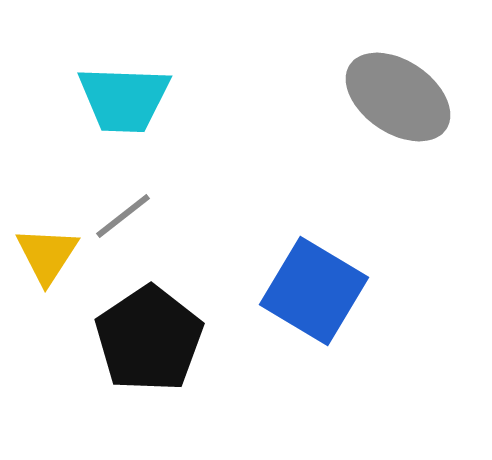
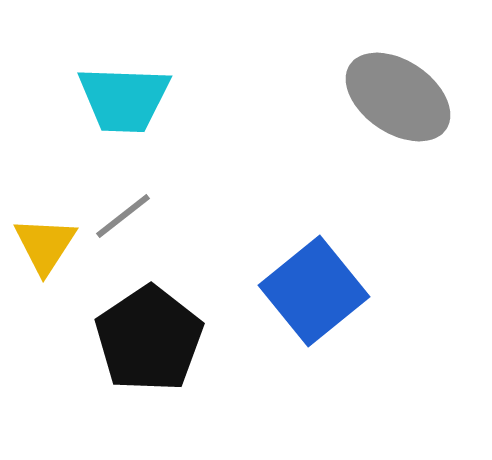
yellow triangle: moved 2 px left, 10 px up
blue square: rotated 20 degrees clockwise
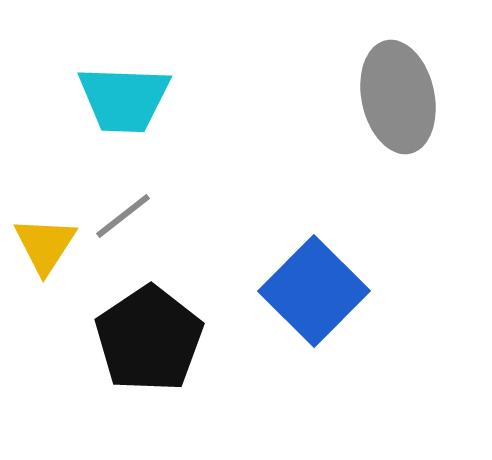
gray ellipse: rotated 44 degrees clockwise
blue square: rotated 6 degrees counterclockwise
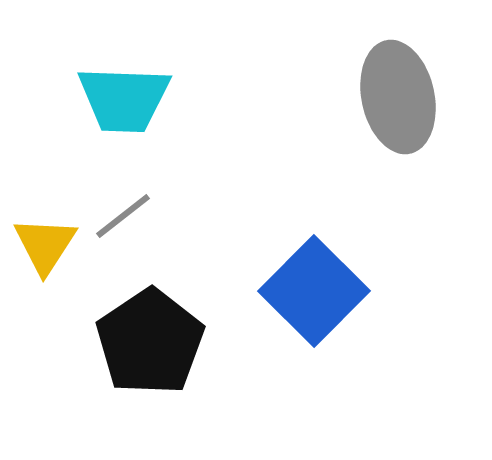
black pentagon: moved 1 px right, 3 px down
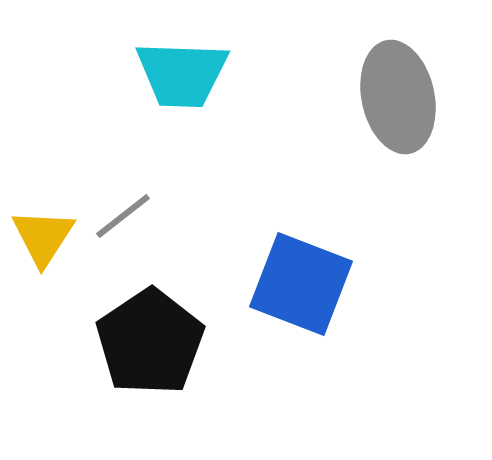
cyan trapezoid: moved 58 px right, 25 px up
yellow triangle: moved 2 px left, 8 px up
blue square: moved 13 px left, 7 px up; rotated 24 degrees counterclockwise
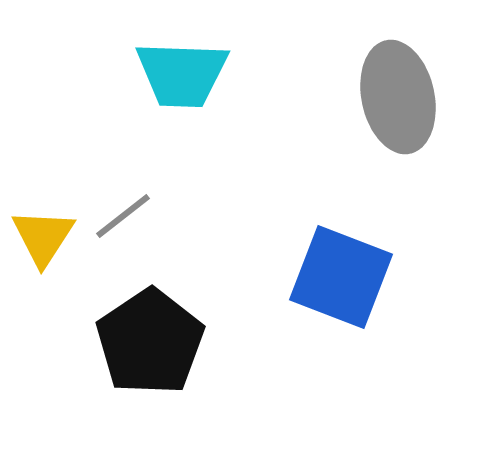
blue square: moved 40 px right, 7 px up
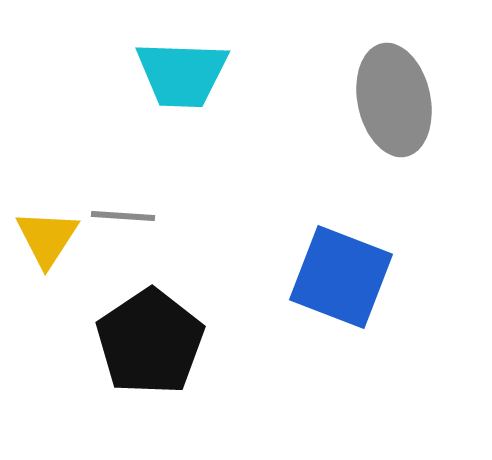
gray ellipse: moved 4 px left, 3 px down
gray line: rotated 42 degrees clockwise
yellow triangle: moved 4 px right, 1 px down
